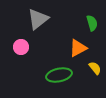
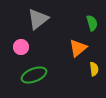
orange triangle: rotated 12 degrees counterclockwise
yellow semicircle: moved 1 px left, 1 px down; rotated 32 degrees clockwise
green ellipse: moved 25 px left; rotated 10 degrees counterclockwise
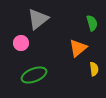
pink circle: moved 4 px up
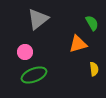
green semicircle: rotated 14 degrees counterclockwise
pink circle: moved 4 px right, 9 px down
orange triangle: moved 4 px up; rotated 24 degrees clockwise
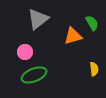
orange triangle: moved 5 px left, 8 px up
